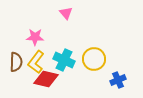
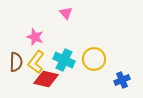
pink star: rotated 18 degrees clockwise
blue cross: moved 4 px right
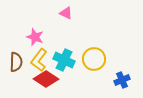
pink triangle: rotated 24 degrees counterclockwise
yellow L-shape: moved 3 px right, 2 px up
red diamond: rotated 20 degrees clockwise
